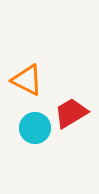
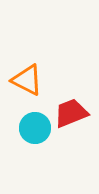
red trapezoid: rotated 9 degrees clockwise
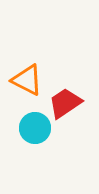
red trapezoid: moved 6 px left, 10 px up; rotated 12 degrees counterclockwise
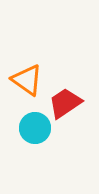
orange triangle: rotated 8 degrees clockwise
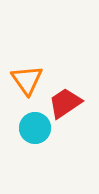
orange triangle: rotated 20 degrees clockwise
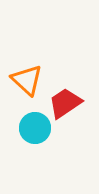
orange triangle: rotated 12 degrees counterclockwise
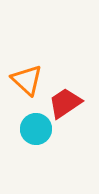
cyan circle: moved 1 px right, 1 px down
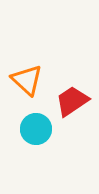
red trapezoid: moved 7 px right, 2 px up
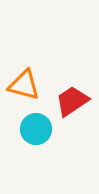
orange triangle: moved 3 px left, 5 px down; rotated 28 degrees counterclockwise
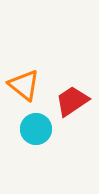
orange triangle: rotated 24 degrees clockwise
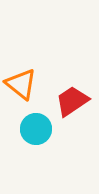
orange triangle: moved 3 px left, 1 px up
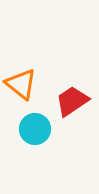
cyan circle: moved 1 px left
